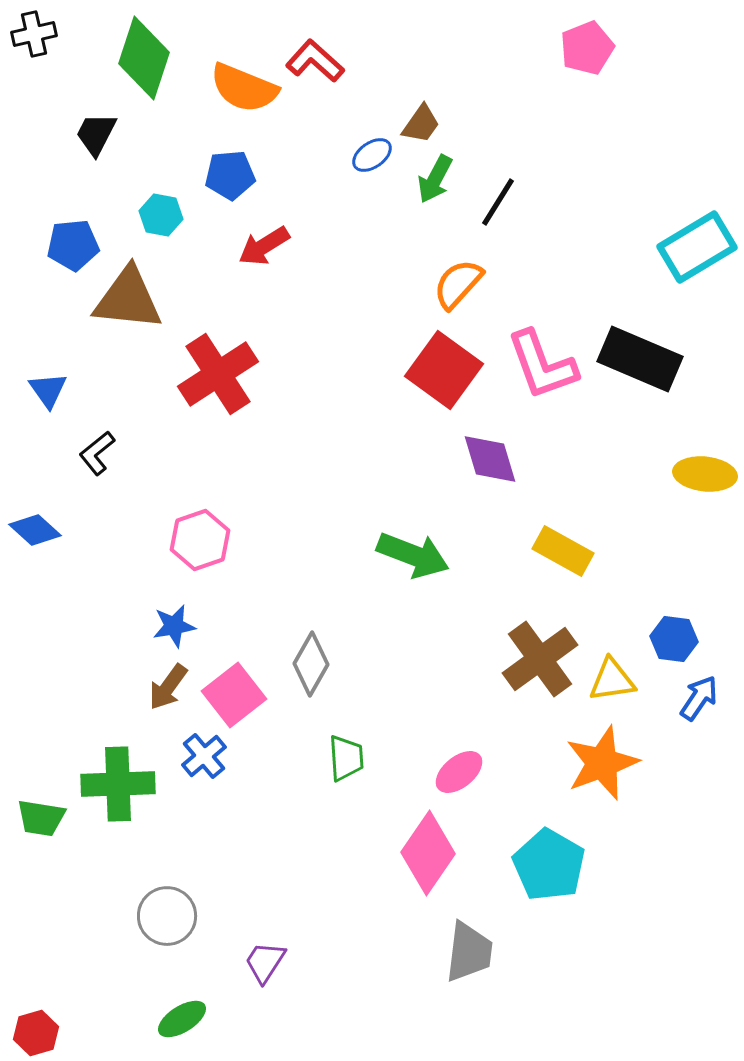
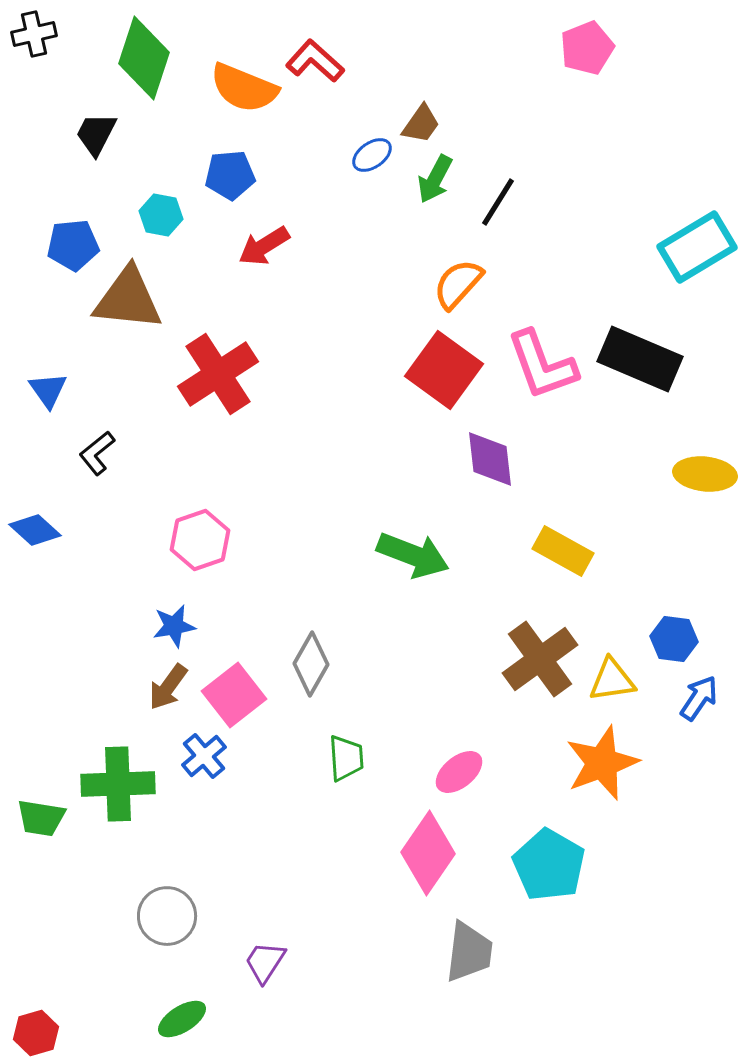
purple diamond at (490, 459): rotated 10 degrees clockwise
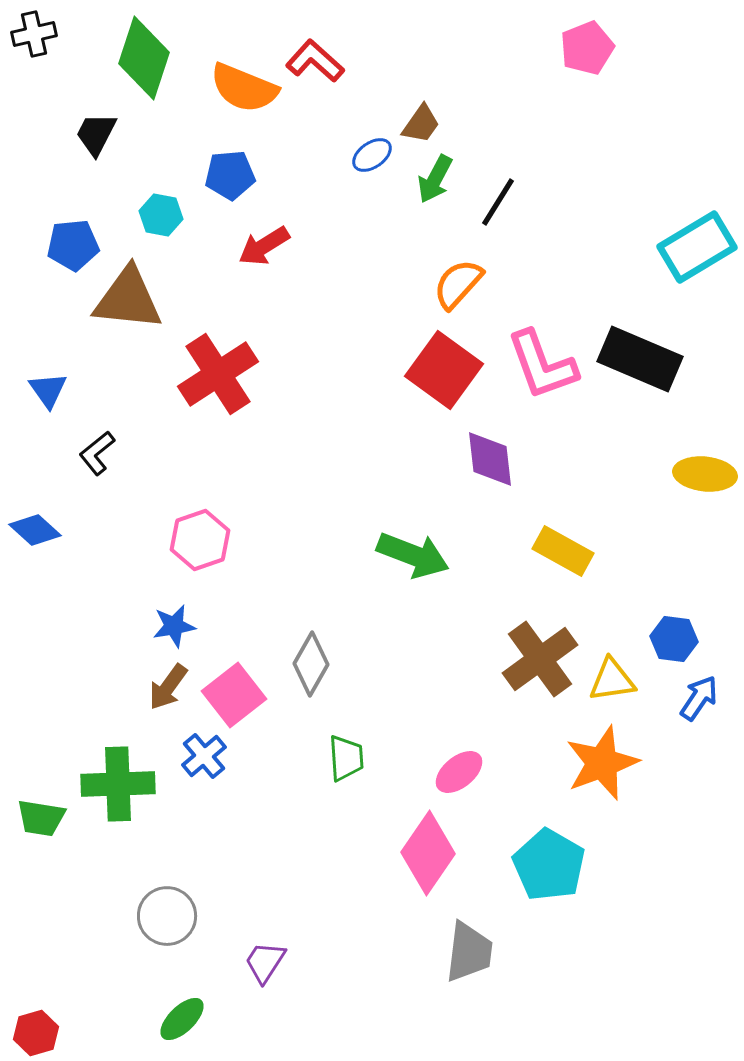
green ellipse at (182, 1019): rotated 12 degrees counterclockwise
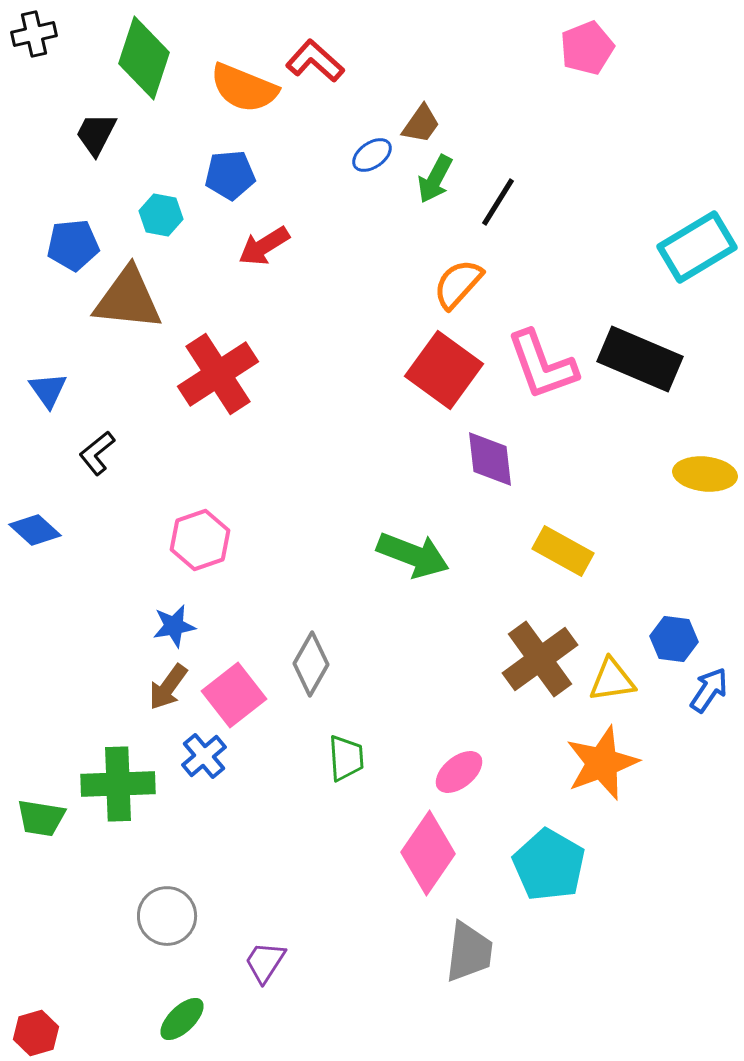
blue arrow at (699, 698): moved 10 px right, 8 px up
